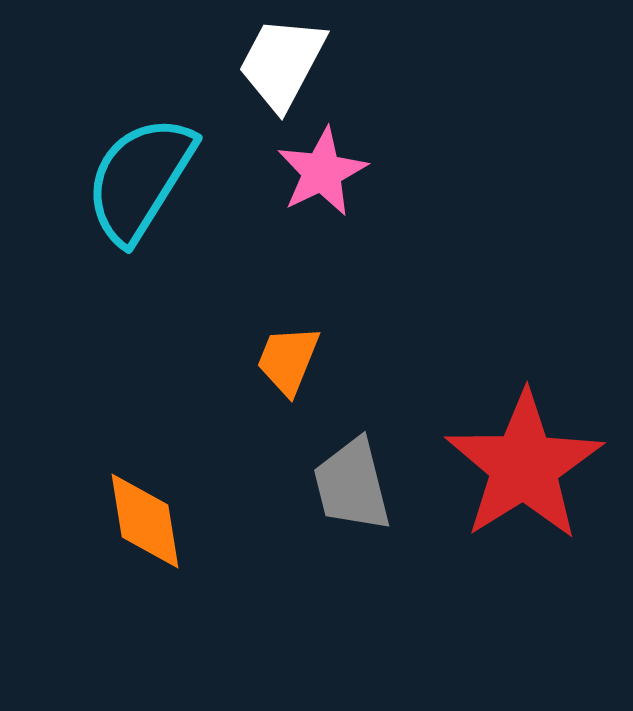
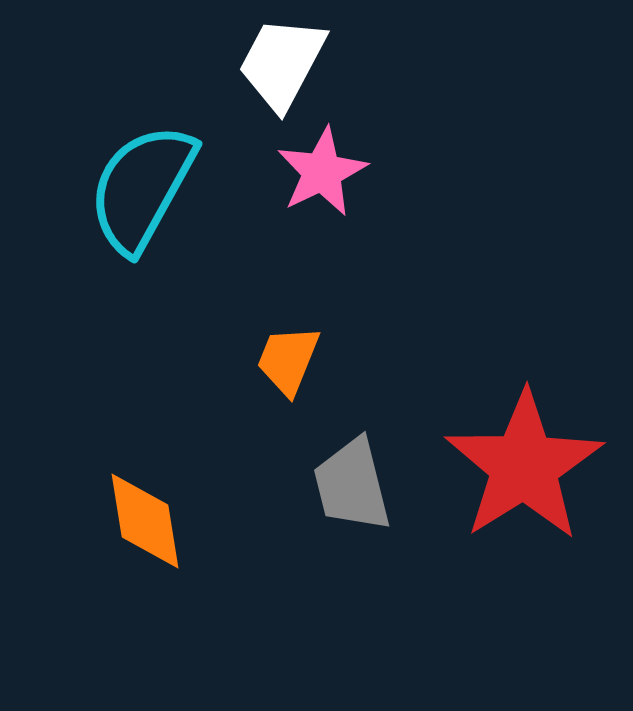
cyan semicircle: moved 2 px right, 9 px down; rotated 3 degrees counterclockwise
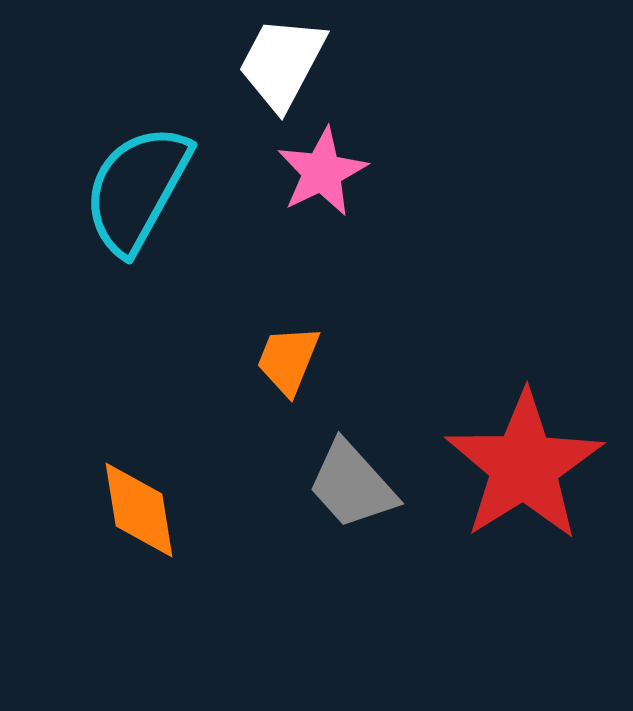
cyan semicircle: moved 5 px left, 1 px down
gray trapezoid: rotated 28 degrees counterclockwise
orange diamond: moved 6 px left, 11 px up
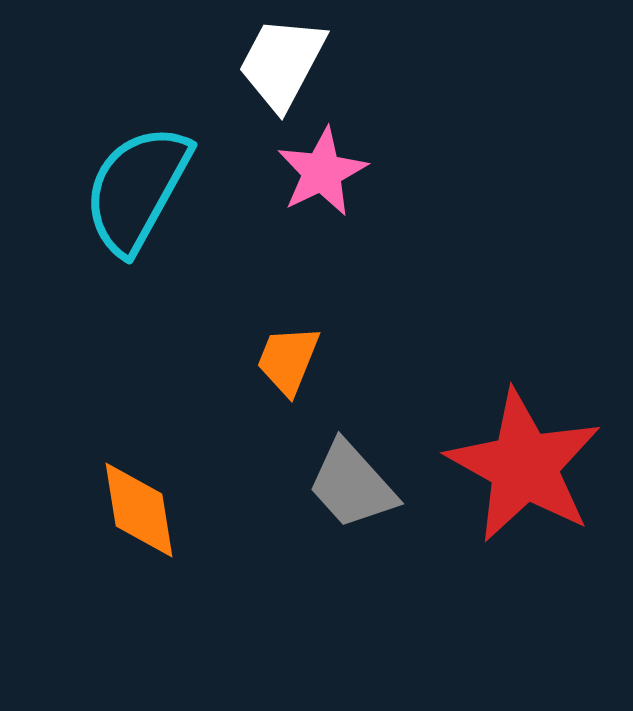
red star: rotated 11 degrees counterclockwise
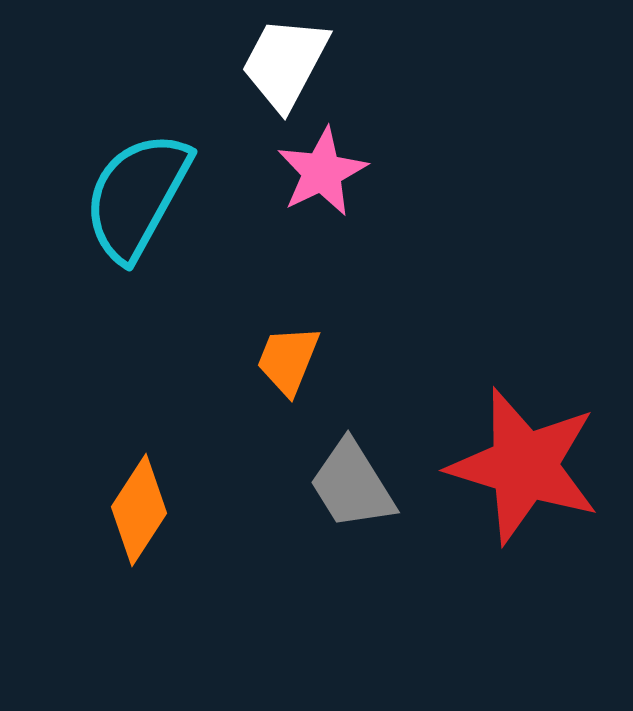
white trapezoid: moved 3 px right
cyan semicircle: moved 7 px down
red star: rotated 12 degrees counterclockwise
gray trapezoid: rotated 10 degrees clockwise
orange diamond: rotated 42 degrees clockwise
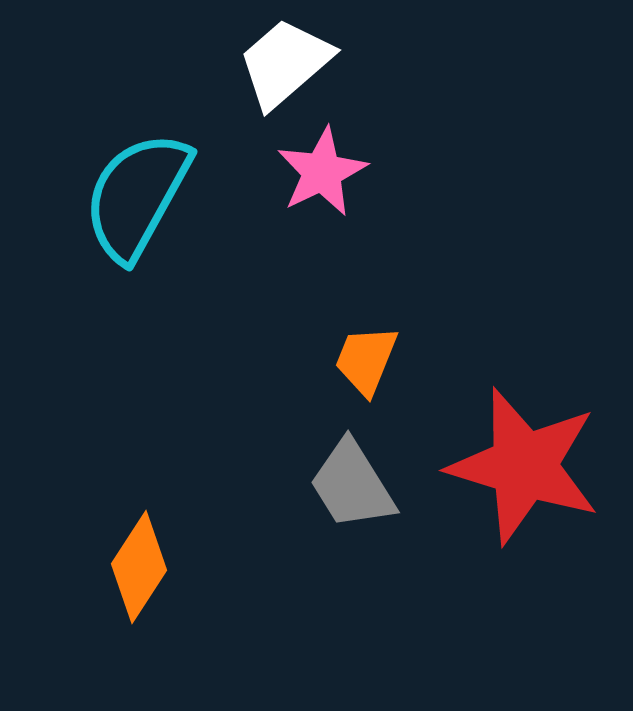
white trapezoid: rotated 21 degrees clockwise
orange trapezoid: moved 78 px right
orange diamond: moved 57 px down
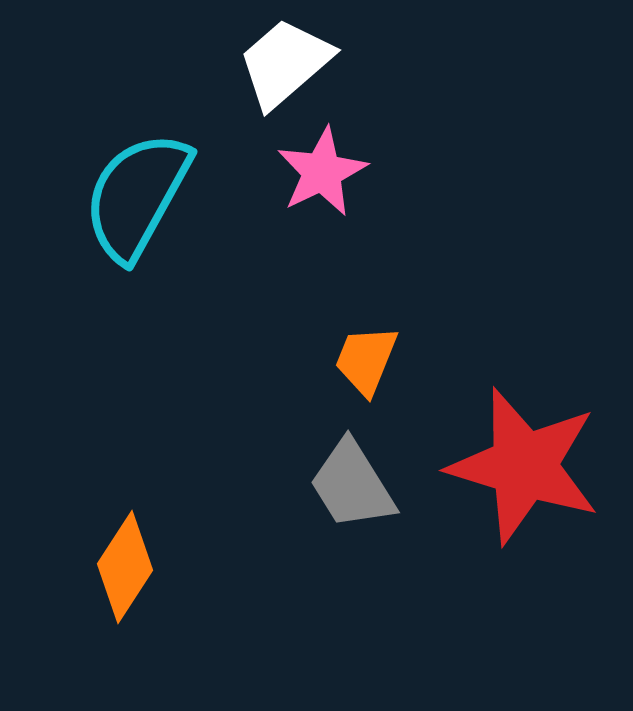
orange diamond: moved 14 px left
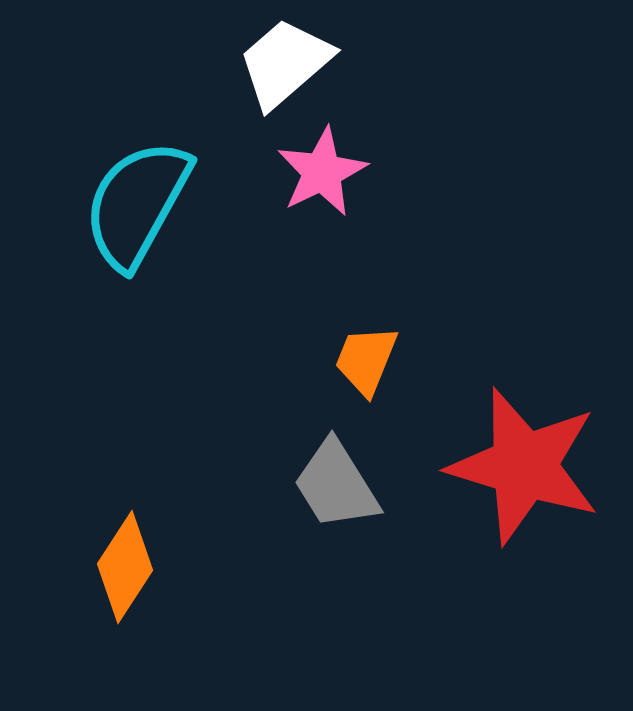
cyan semicircle: moved 8 px down
gray trapezoid: moved 16 px left
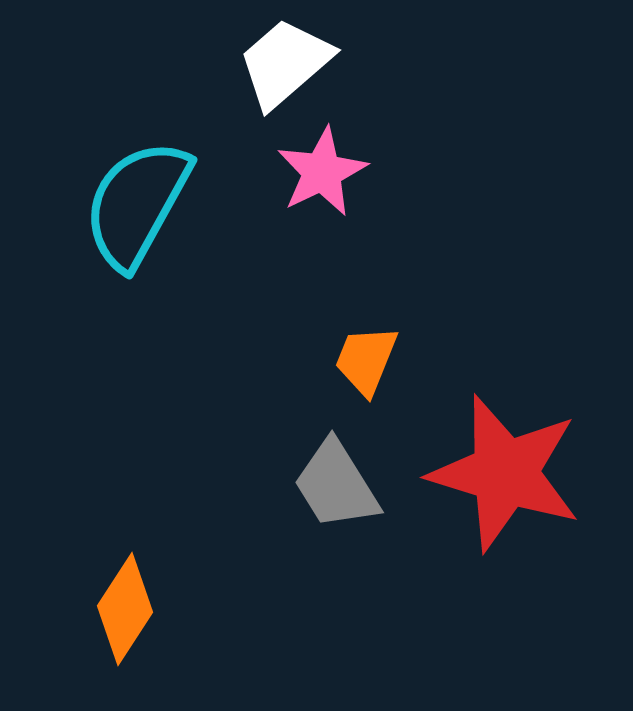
red star: moved 19 px left, 7 px down
orange diamond: moved 42 px down
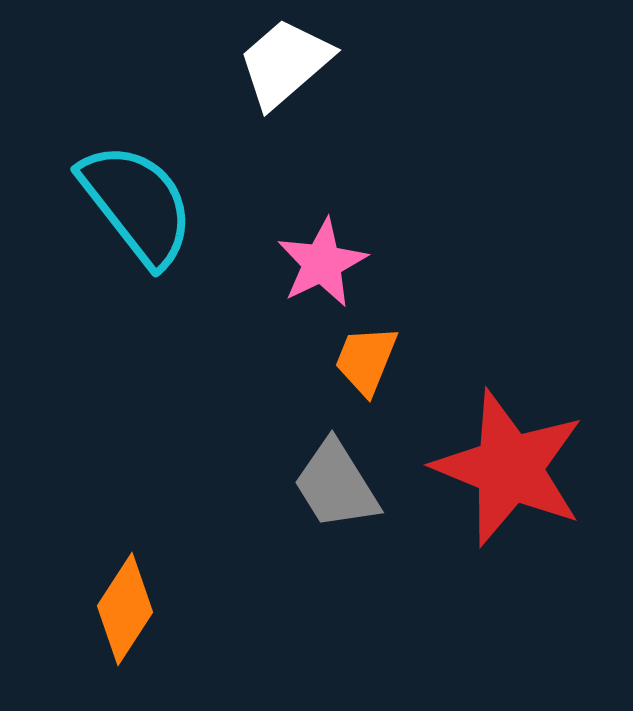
pink star: moved 91 px down
cyan semicircle: rotated 113 degrees clockwise
red star: moved 4 px right, 5 px up; rotated 5 degrees clockwise
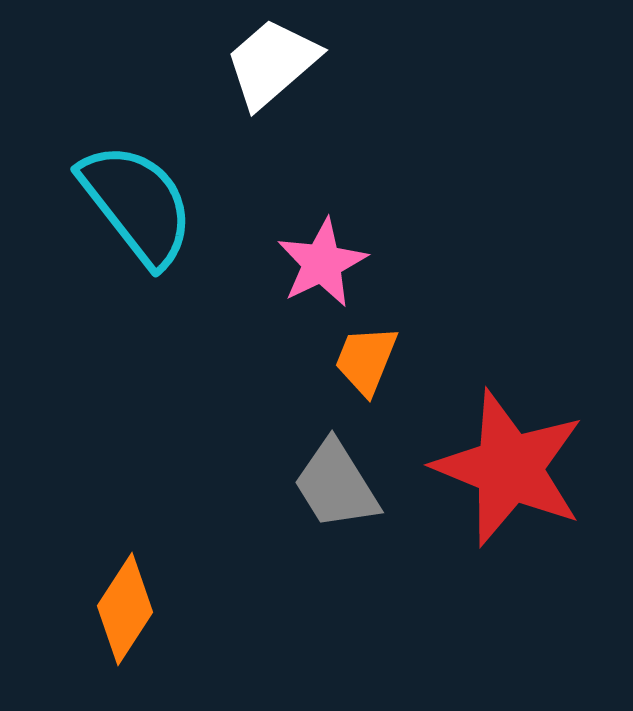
white trapezoid: moved 13 px left
